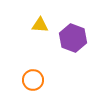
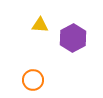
purple hexagon: rotated 12 degrees clockwise
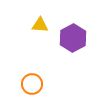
orange circle: moved 1 px left, 4 px down
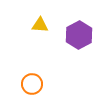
purple hexagon: moved 6 px right, 3 px up
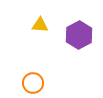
orange circle: moved 1 px right, 1 px up
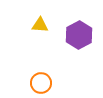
orange circle: moved 8 px right
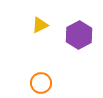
yellow triangle: rotated 30 degrees counterclockwise
